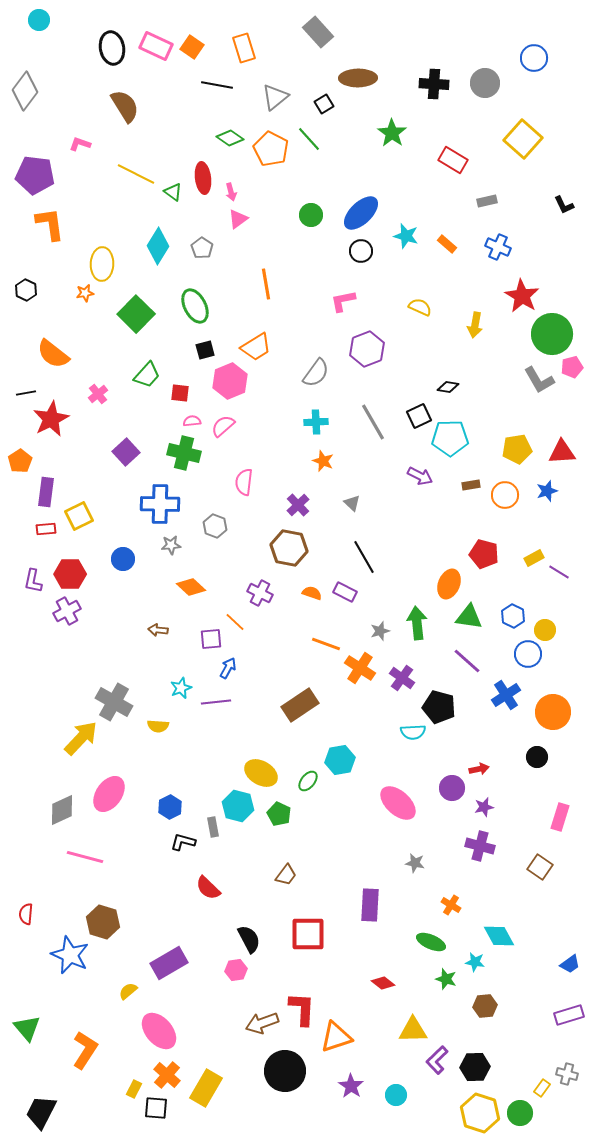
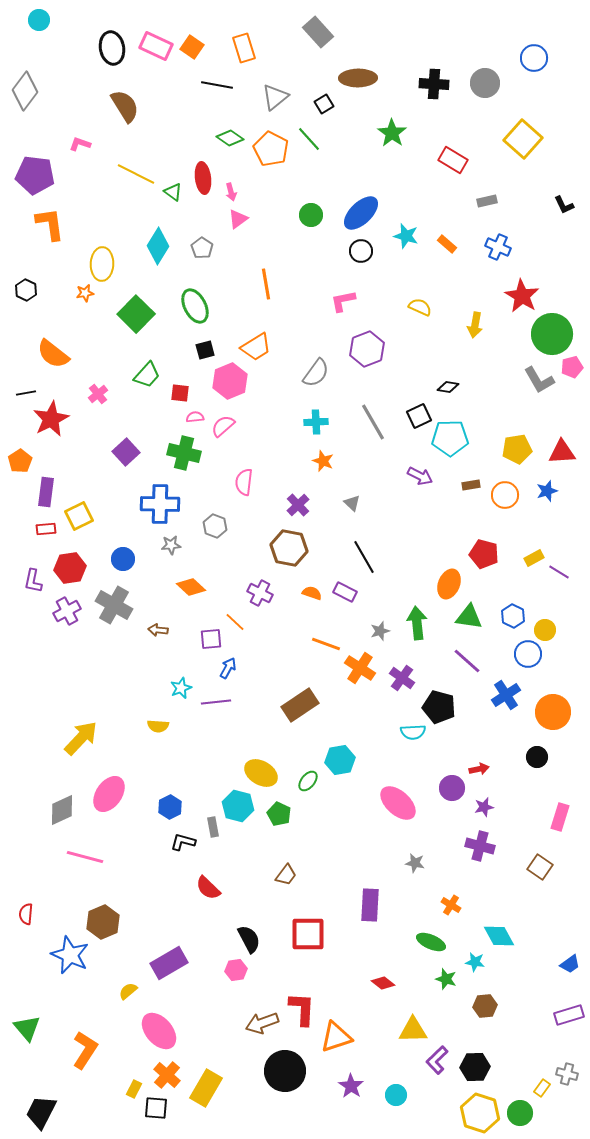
pink semicircle at (192, 421): moved 3 px right, 4 px up
red hexagon at (70, 574): moved 6 px up; rotated 8 degrees counterclockwise
gray cross at (114, 702): moved 97 px up
brown hexagon at (103, 922): rotated 20 degrees clockwise
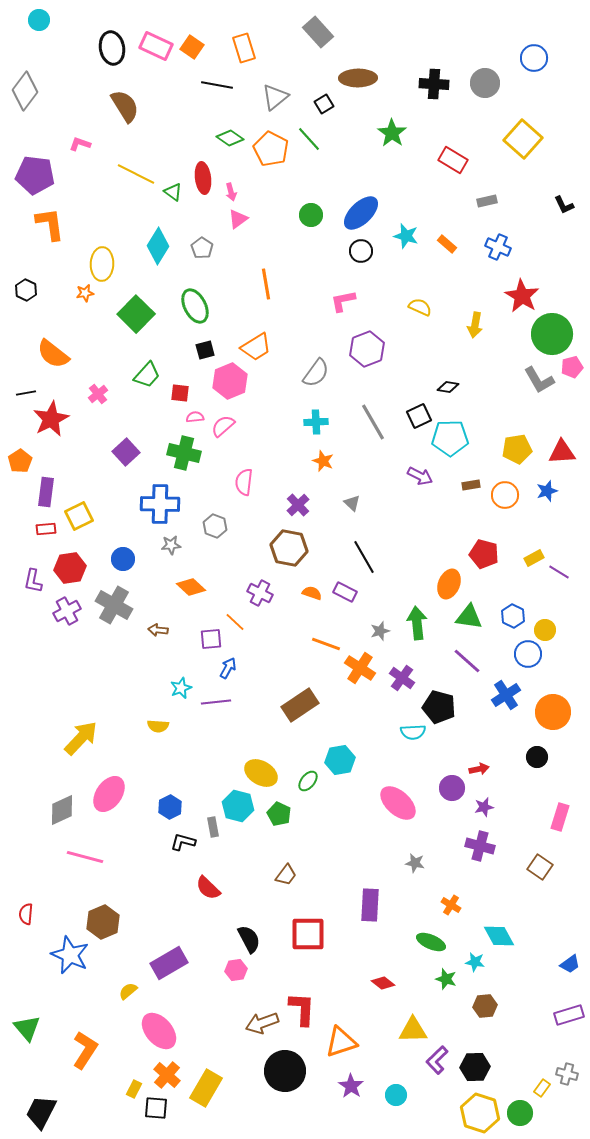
orange triangle at (336, 1037): moved 5 px right, 5 px down
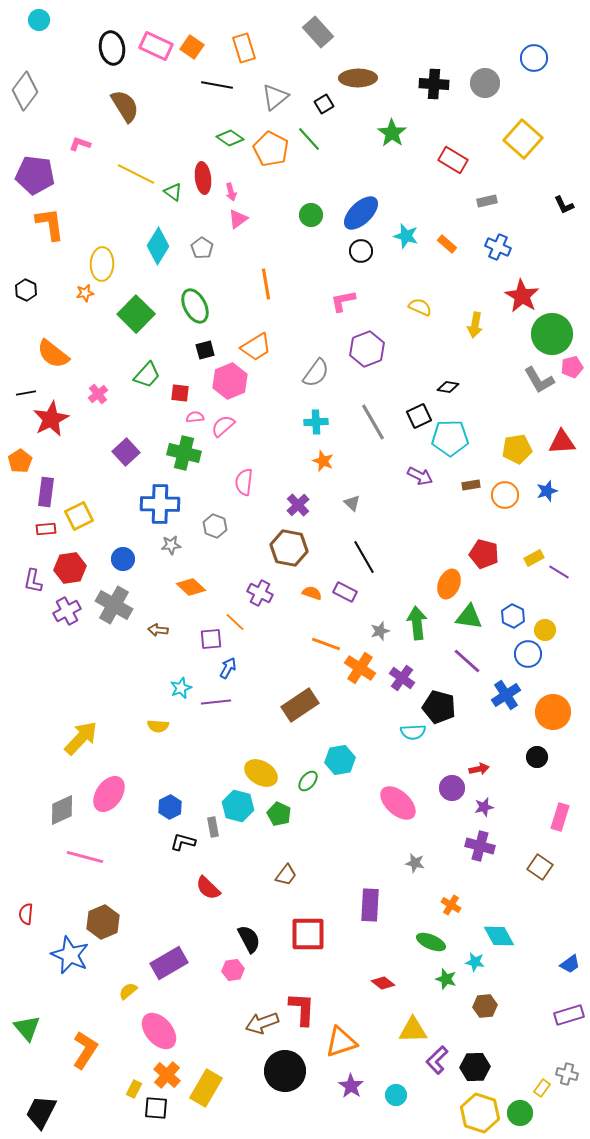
red triangle at (562, 452): moved 10 px up
pink hexagon at (236, 970): moved 3 px left
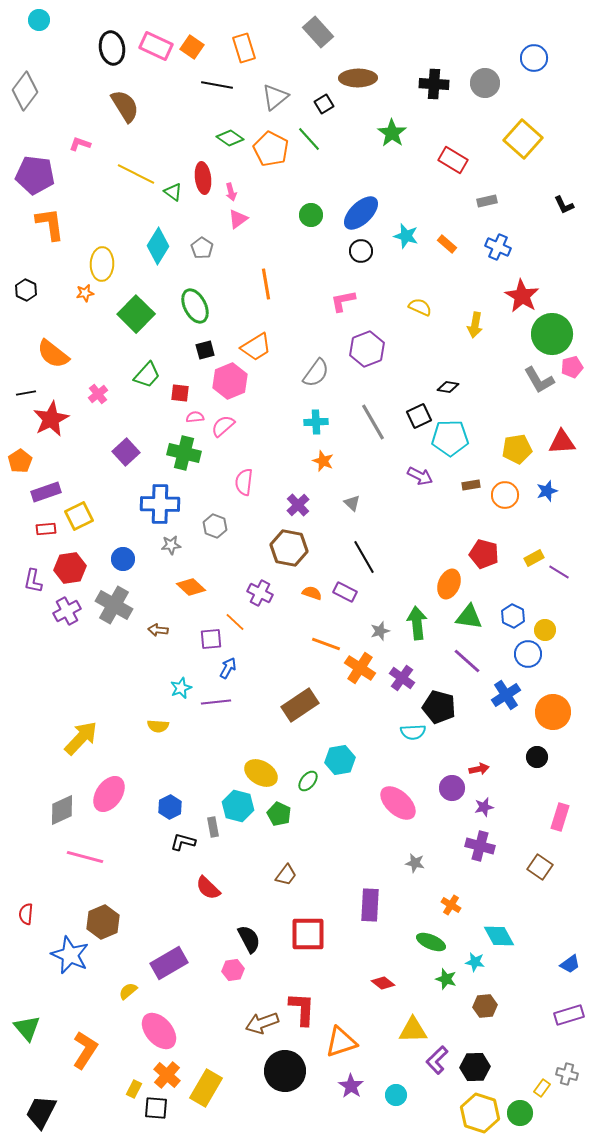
purple rectangle at (46, 492): rotated 64 degrees clockwise
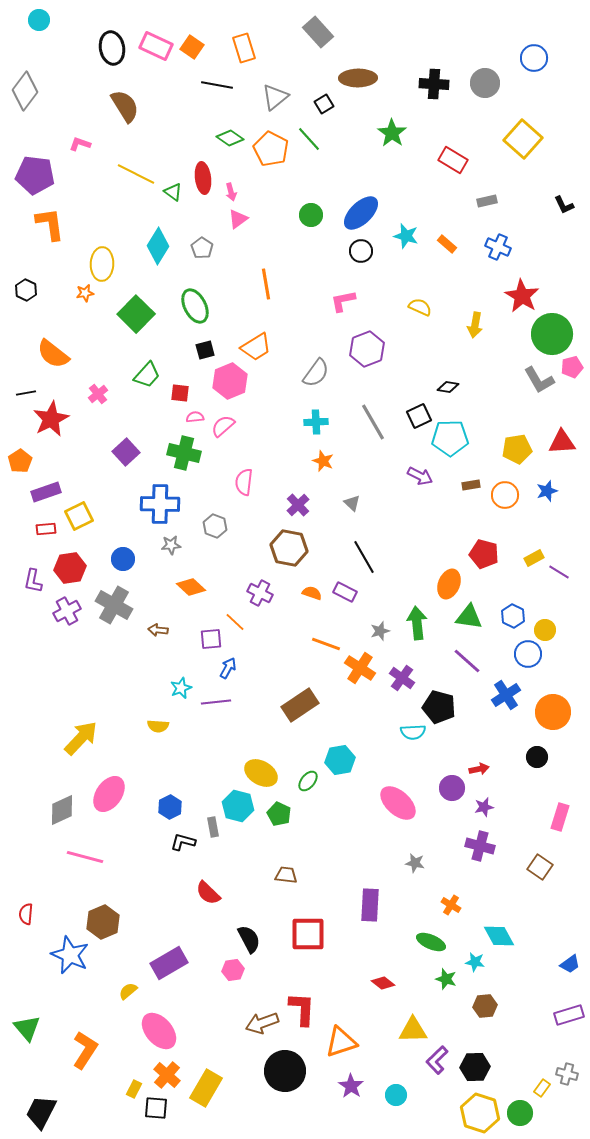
brown trapezoid at (286, 875): rotated 120 degrees counterclockwise
red semicircle at (208, 888): moved 5 px down
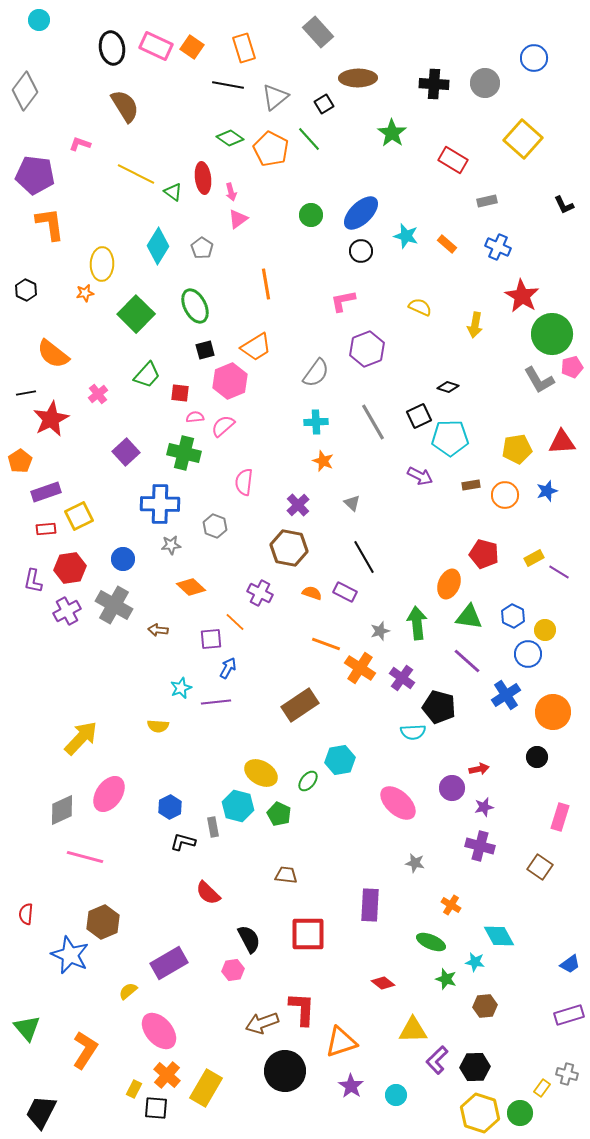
black line at (217, 85): moved 11 px right
black diamond at (448, 387): rotated 10 degrees clockwise
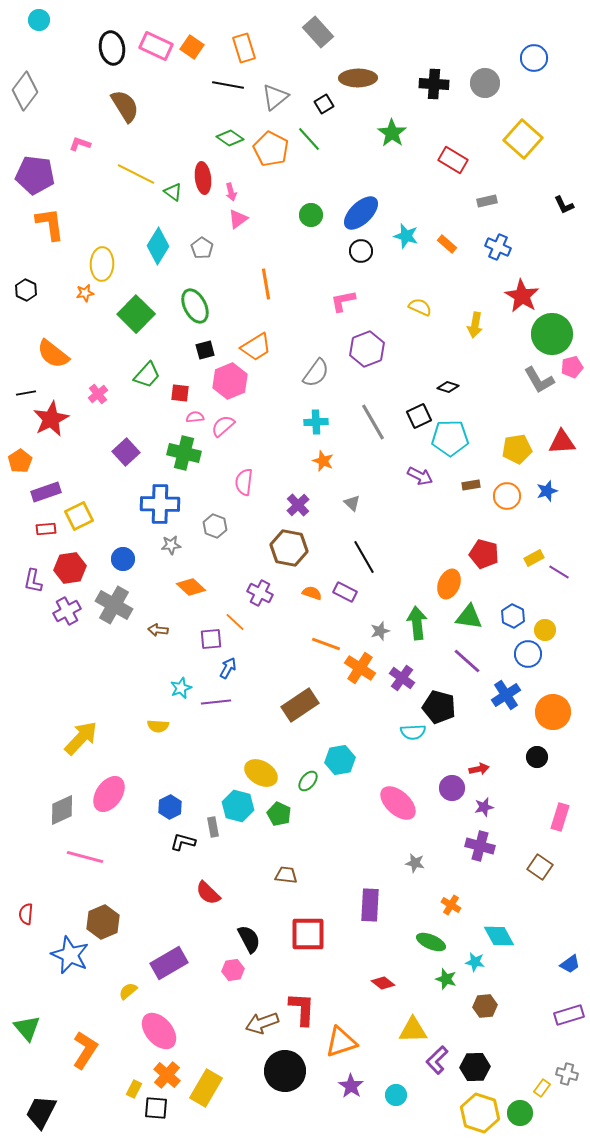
orange circle at (505, 495): moved 2 px right, 1 px down
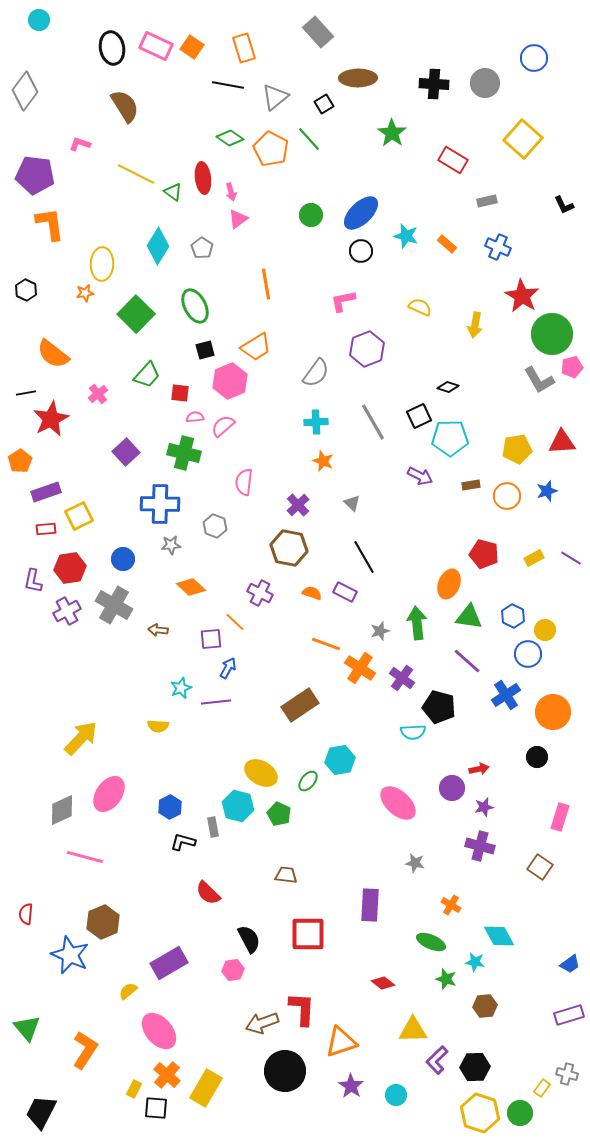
purple line at (559, 572): moved 12 px right, 14 px up
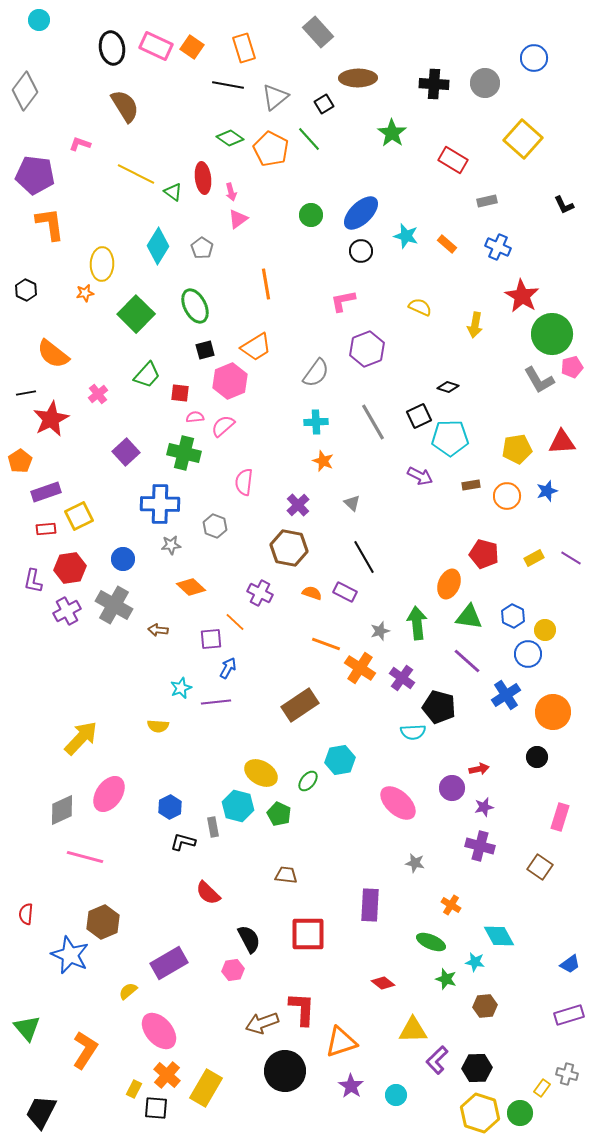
black hexagon at (475, 1067): moved 2 px right, 1 px down
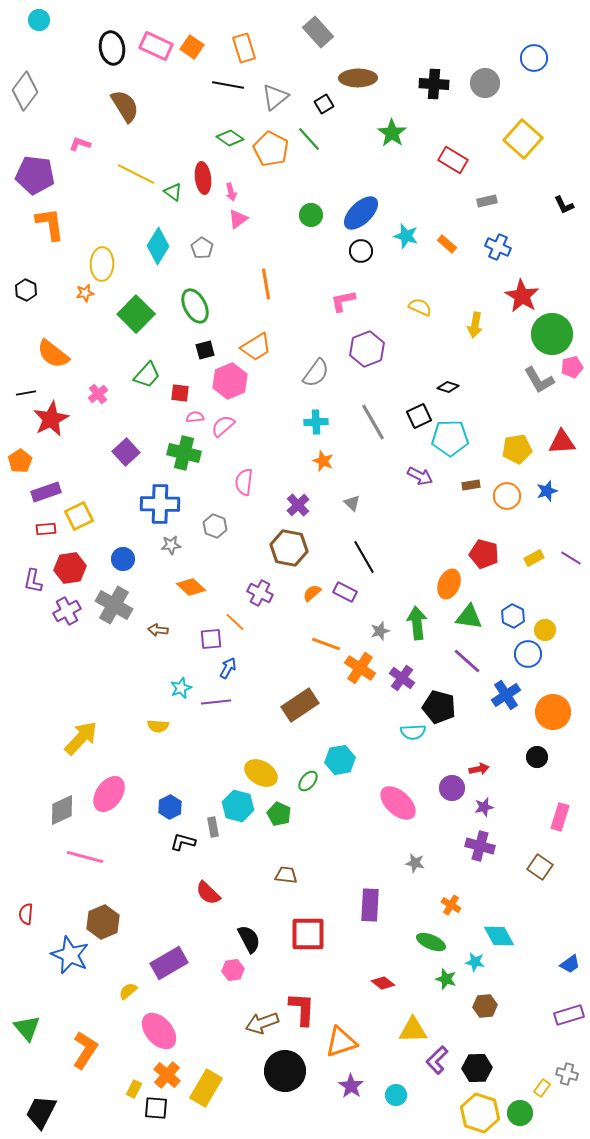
orange semicircle at (312, 593): rotated 60 degrees counterclockwise
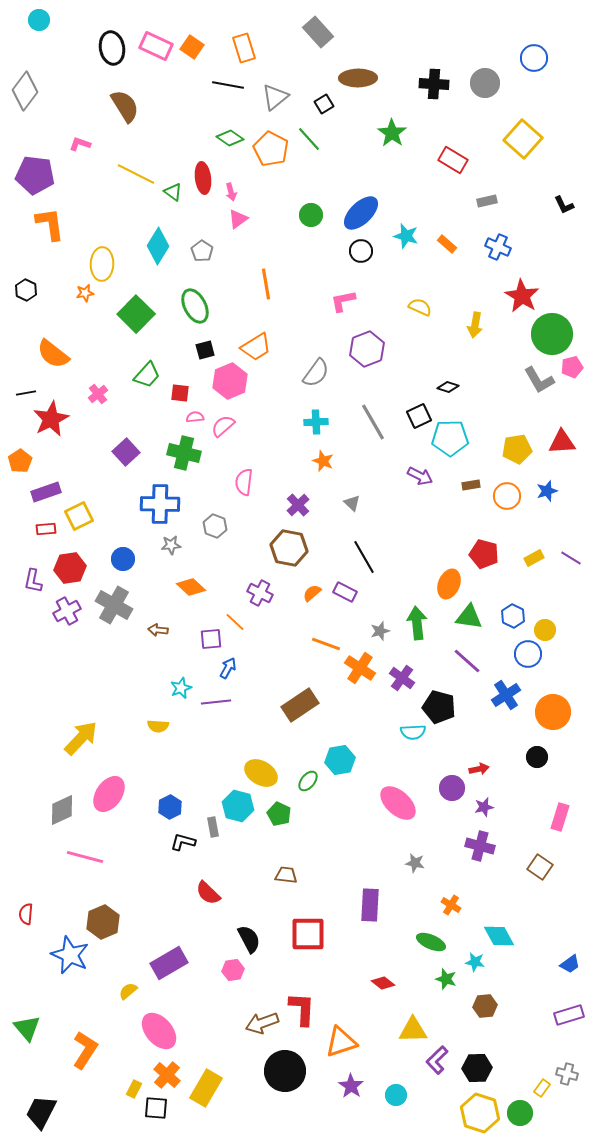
gray pentagon at (202, 248): moved 3 px down
